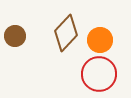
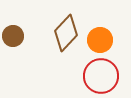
brown circle: moved 2 px left
red circle: moved 2 px right, 2 px down
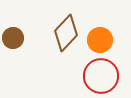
brown circle: moved 2 px down
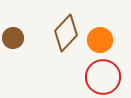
red circle: moved 2 px right, 1 px down
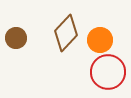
brown circle: moved 3 px right
red circle: moved 5 px right, 5 px up
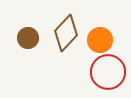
brown circle: moved 12 px right
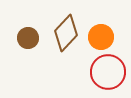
orange circle: moved 1 px right, 3 px up
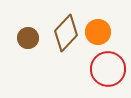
orange circle: moved 3 px left, 5 px up
red circle: moved 3 px up
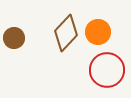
brown circle: moved 14 px left
red circle: moved 1 px left, 1 px down
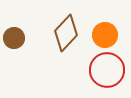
orange circle: moved 7 px right, 3 px down
